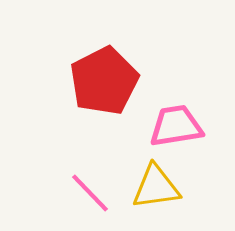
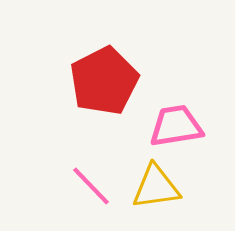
pink line: moved 1 px right, 7 px up
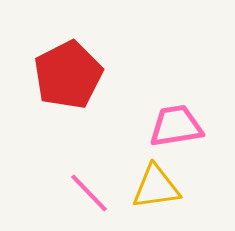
red pentagon: moved 36 px left, 6 px up
pink line: moved 2 px left, 7 px down
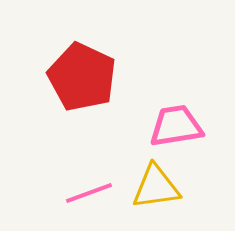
red pentagon: moved 14 px right, 2 px down; rotated 20 degrees counterclockwise
pink line: rotated 66 degrees counterclockwise
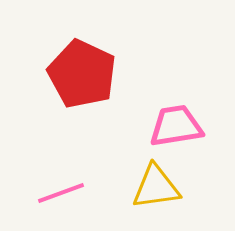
red pentagon: moved 3 px up
pink line: moved 28 px left
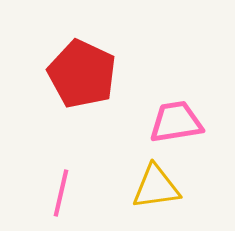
pink trapezoid: moved 4 px up
pink line: rotated 57 degrees counterclockwise
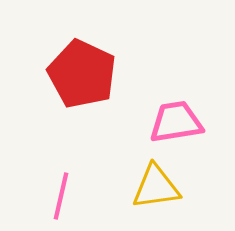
pink line: moved 3 px down
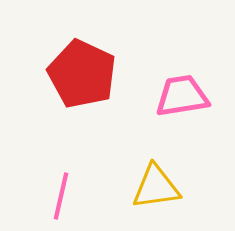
pink trapezoid: moved 6 px right, 26 px up
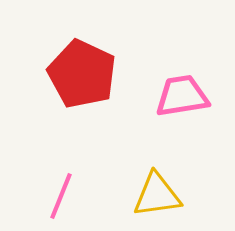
yellow triangle: moved 1 px right, 8 px down
pink line: rotated 9 degrees clockwise
